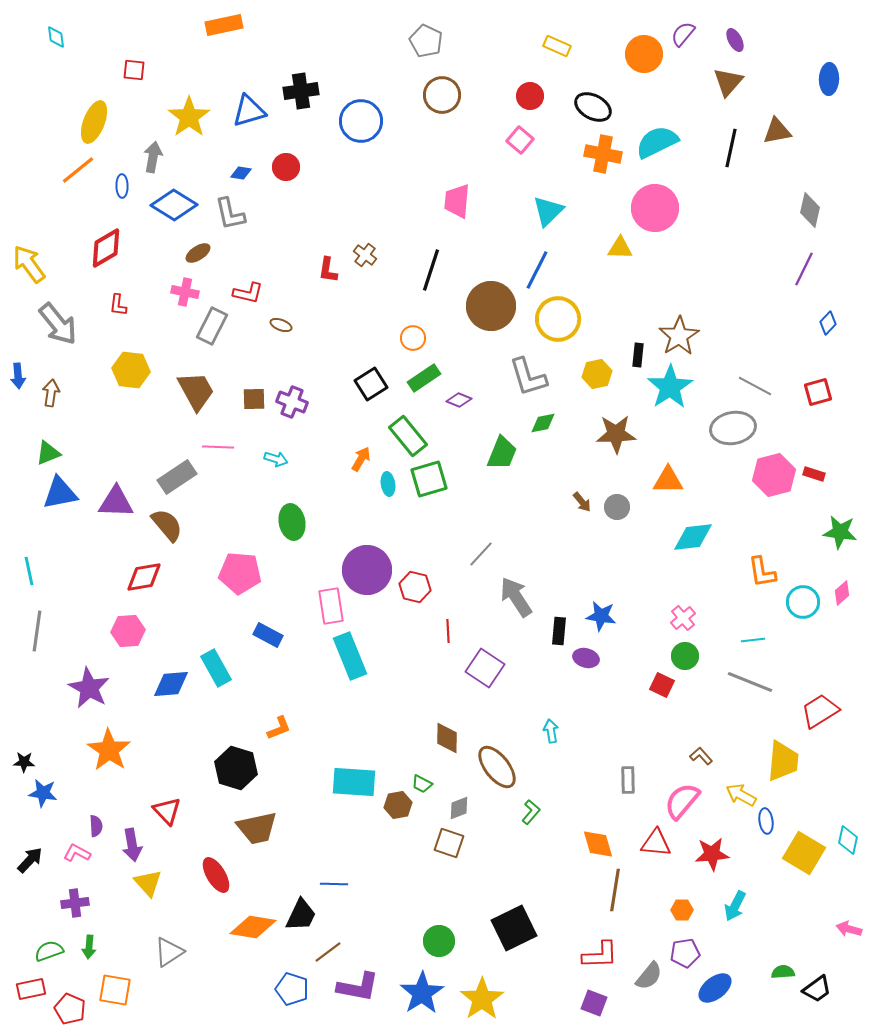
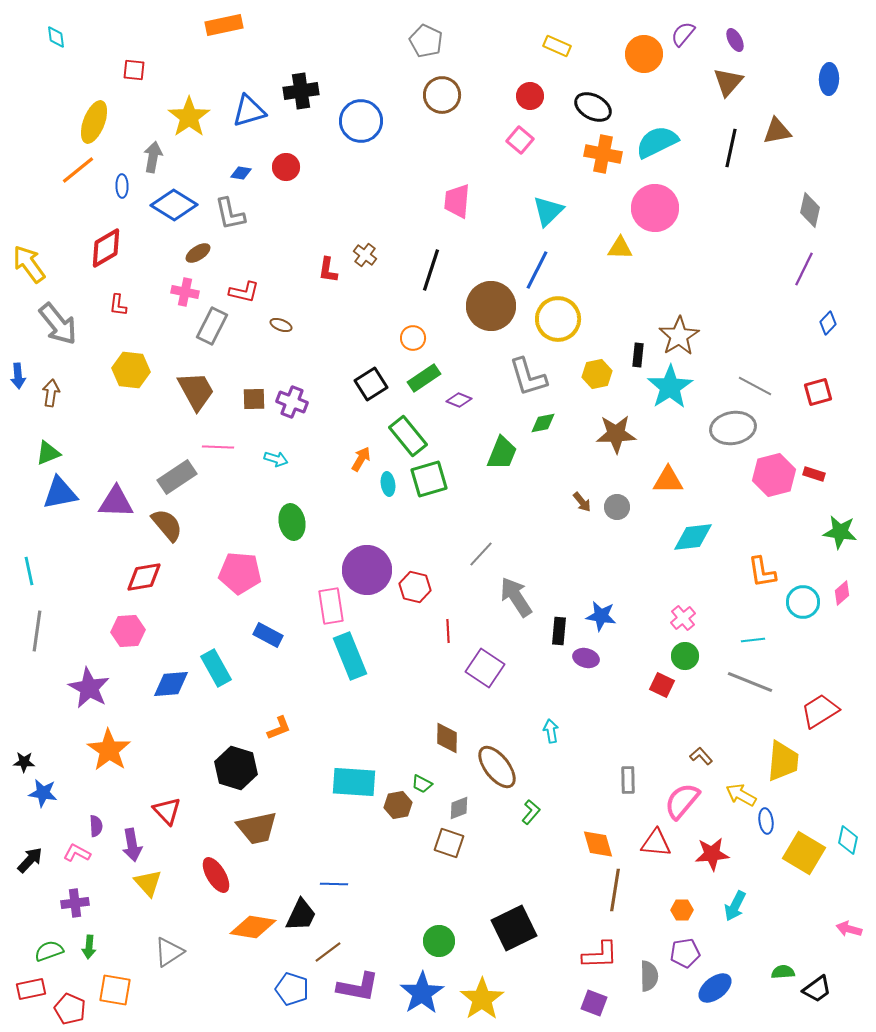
red L-shape at (248, 293): moved 4 px left, 1 px up
gray semicircle at (649, 976): rotated 40 degrees counterclockwise
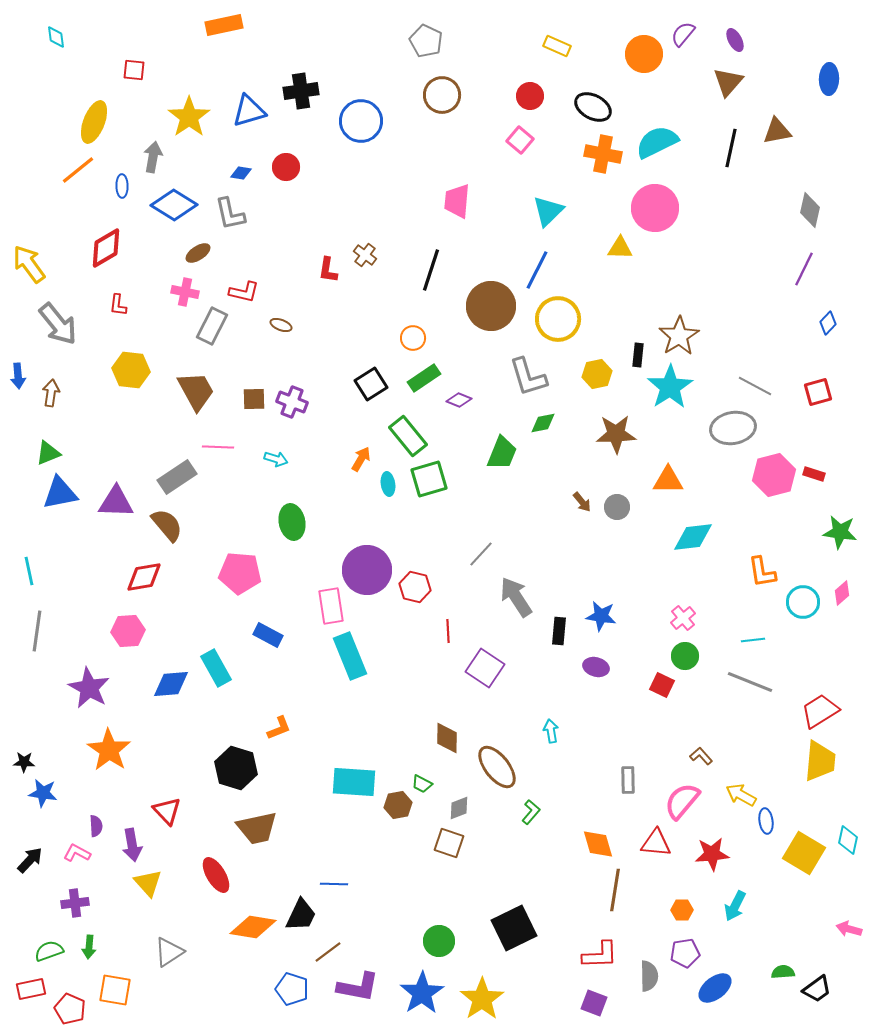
purple ellipse at (586, 658): moved 10 px right, 9 px down
yellow trapezoid at (783, 761): moved 37 px right
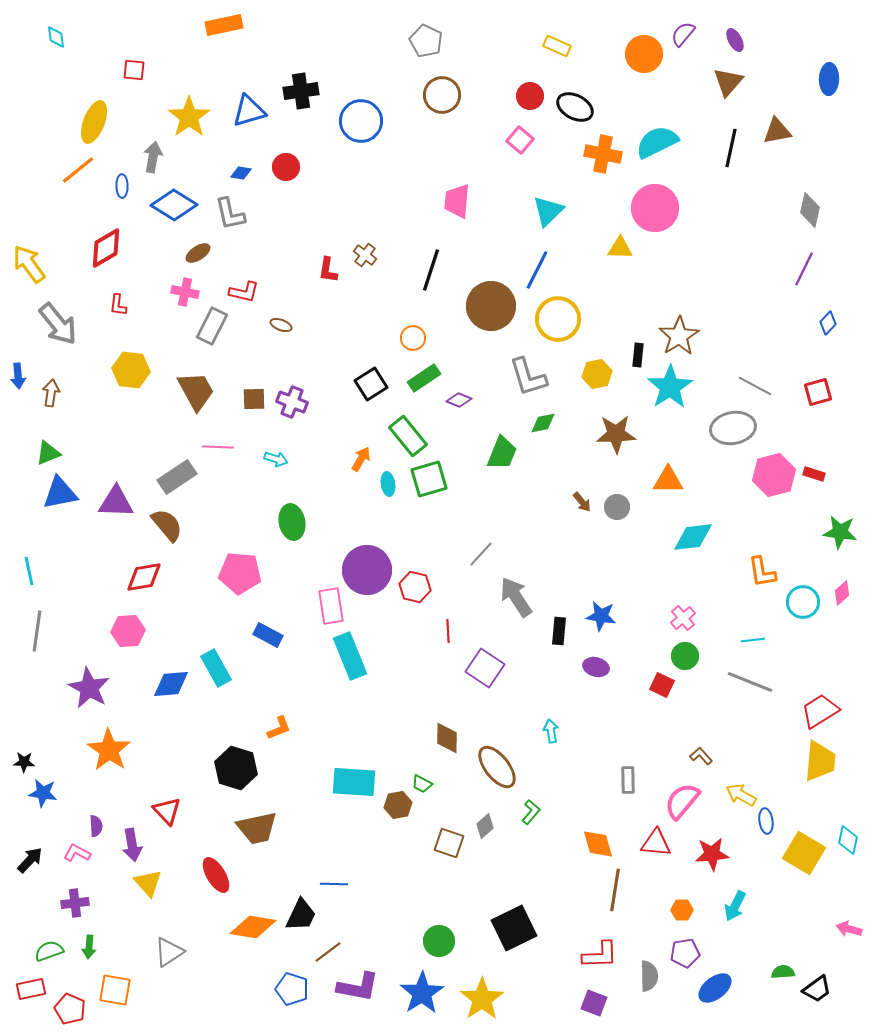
black ellipse at (593, 107): moved 18 px left
gray diamond at (459, 808): moved 26 px right, 18 px down; rotated 20 degrees counterclockwise
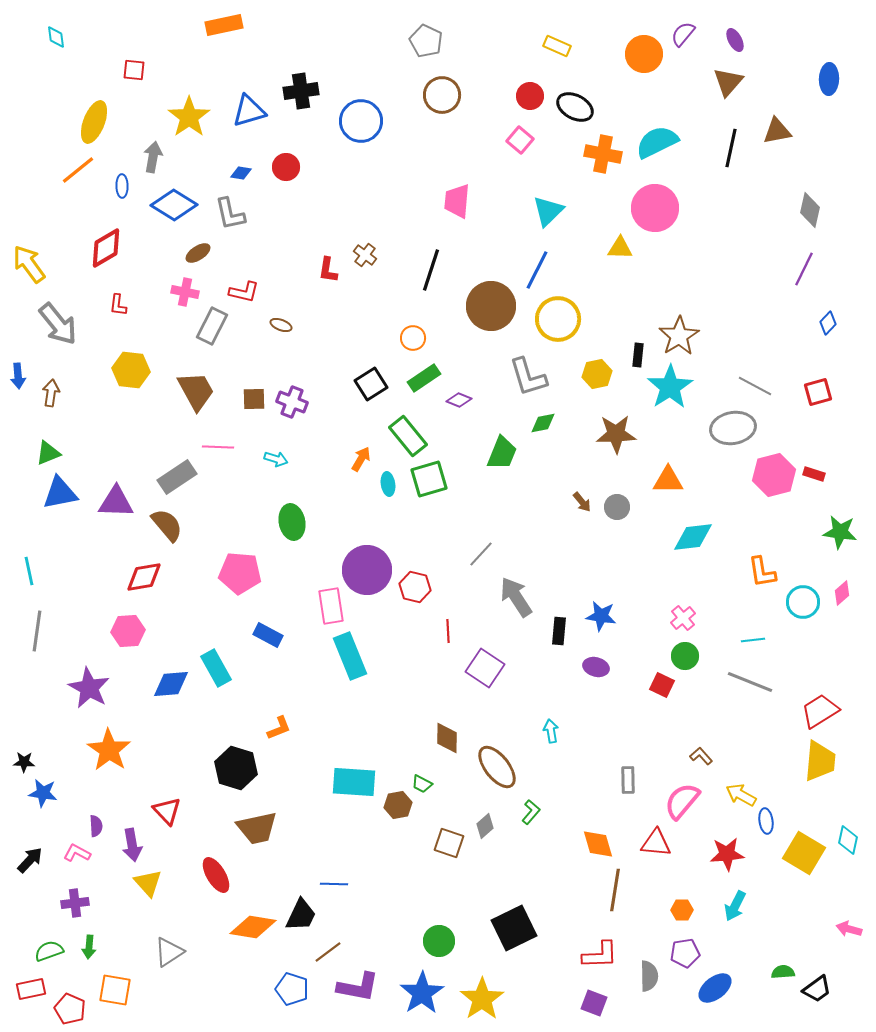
red star at (712, 854): moved 15 px right
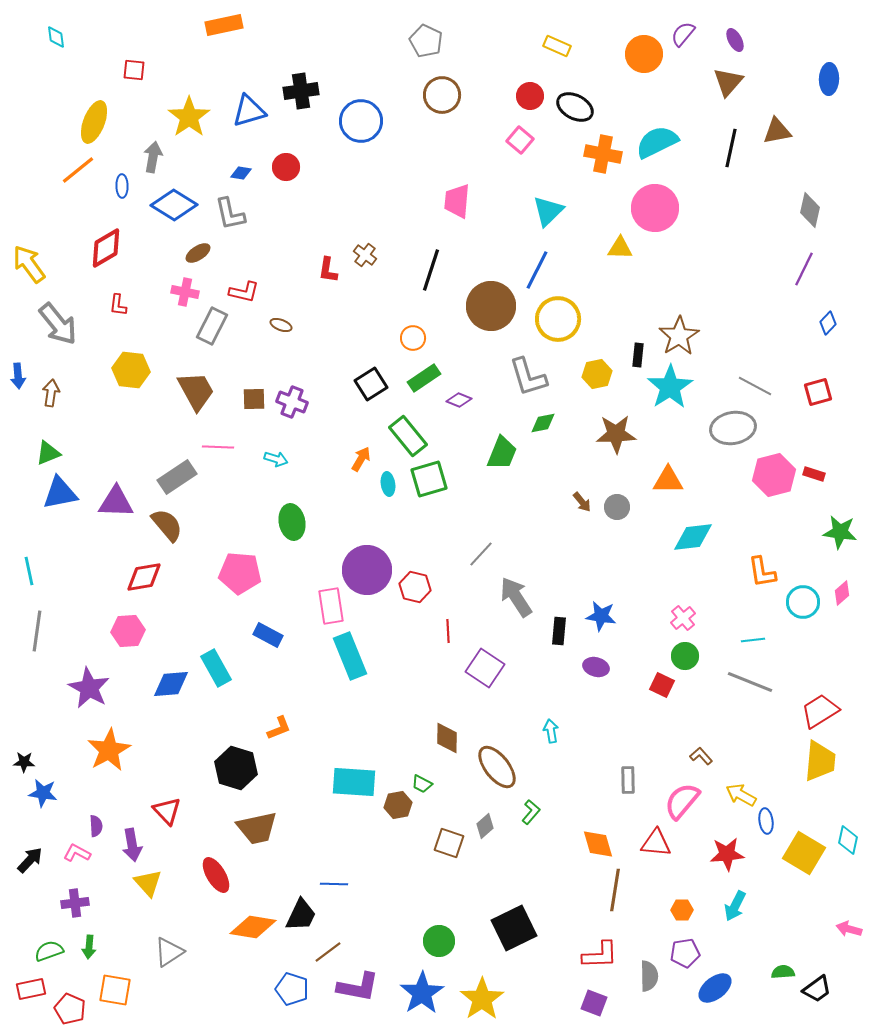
orange star at (109, 750): rotated 9 degrees clockwise
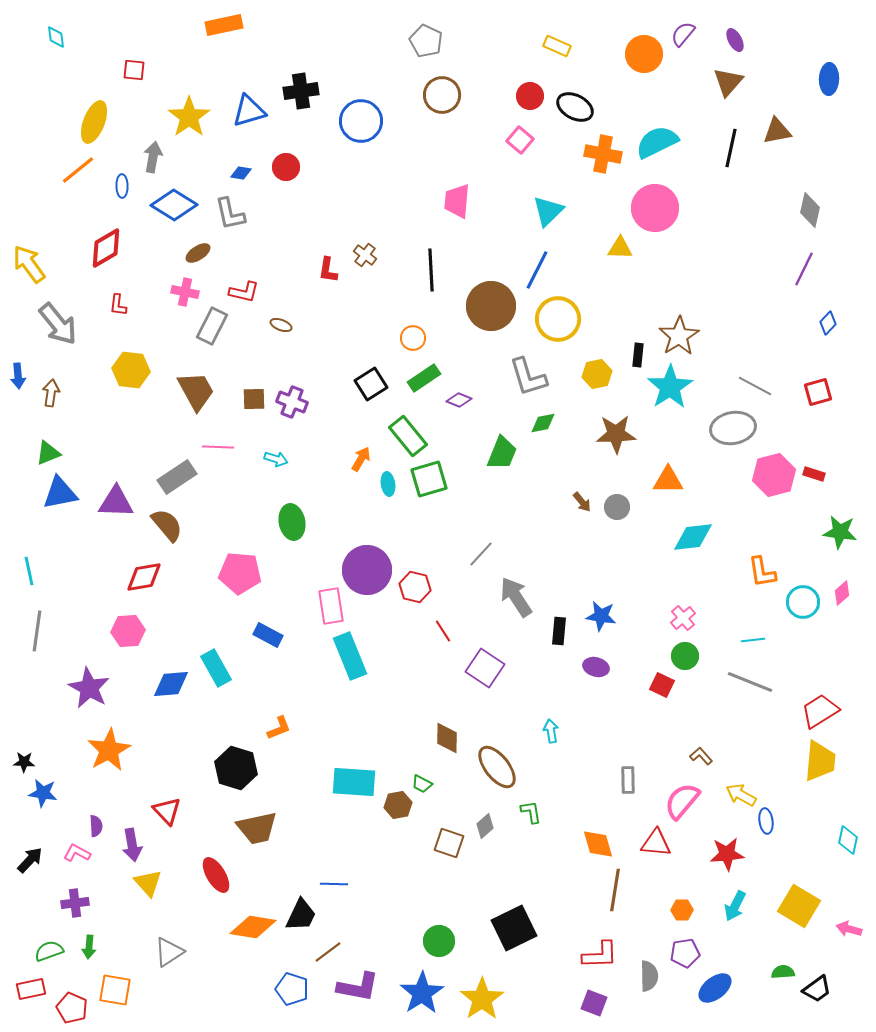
black line at (431, 270): rotated 21 degrees counterclockwise
red line at (448, 631): moved 5 px left; rotated 30 degrees counterclockwise
green L-shape at (531, 812): rotated 50 degrees counterclockwise
yellow square at (804, 853): moved 5 px left, 53 px down
red pentagon at (70, 1009): moved 2 px right, 1 px up
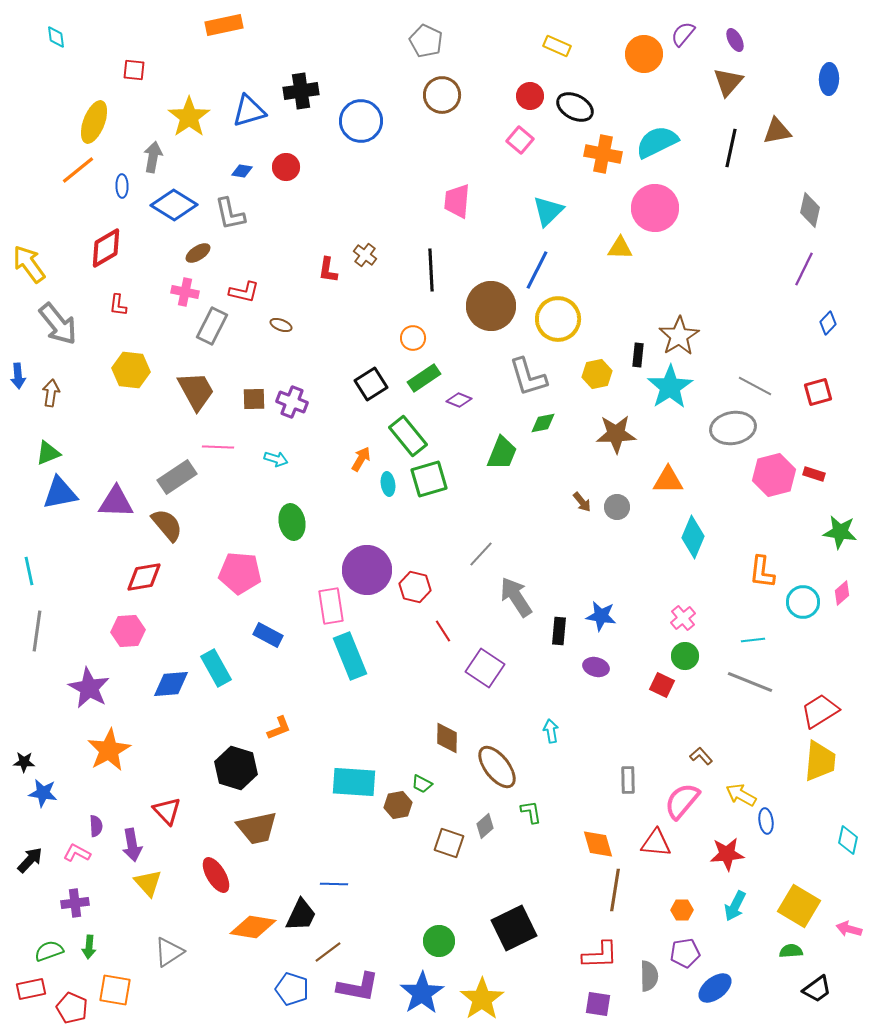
blue diamond at (241, 173): moved 1 px right, 2 px up
cyan diamond at (693, 537): rotated 60 degrees counterclockwise
orange L-shape at (762, 572): rotated 16 degrees clockwise
green semicircle at (783, 972): moved 8 px right, 21 px up
purple square at (594, 1003): moved 4 px right, 1 px down; rotated 12 degrees counterclockwise
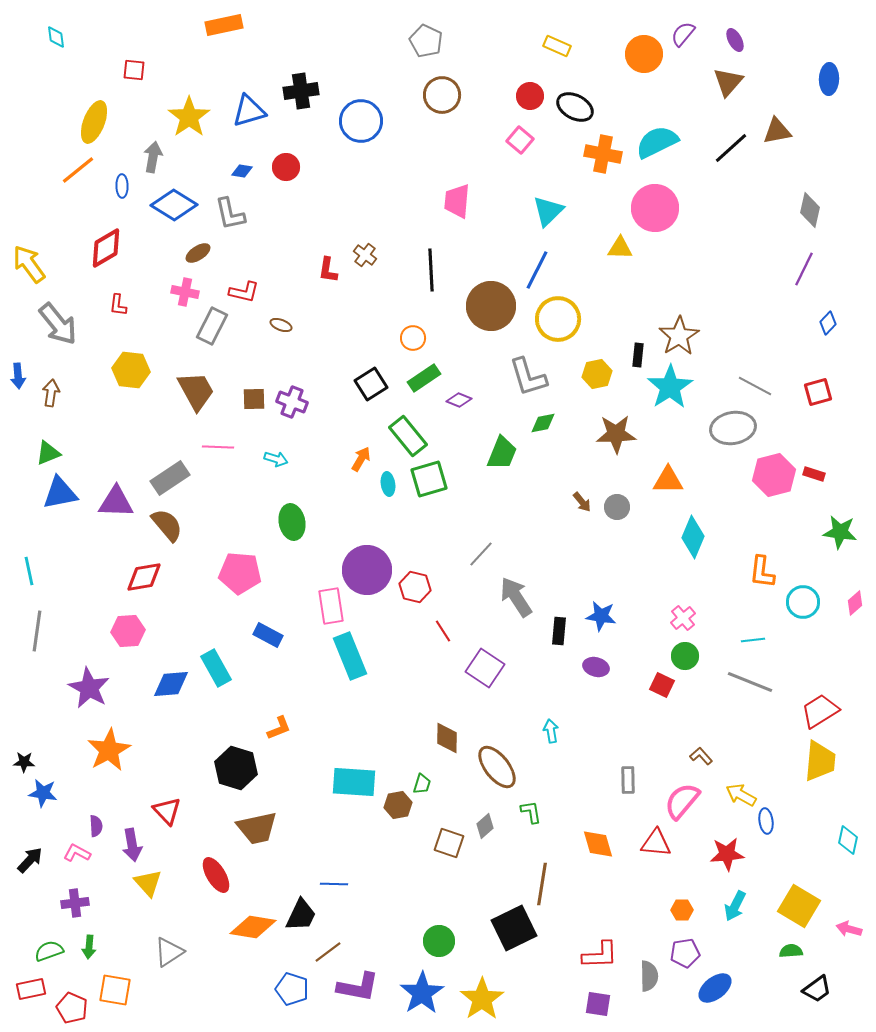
black line at (731, 148): rotated 36 degrees clockwise
gray rectangle at (177, 477): moved 7 px left, 1 px down
pink diamond at (842, 593): moved 13 px right, 10 px down
green trapezoid at (422, 784): rotated 100 degrees counterclockwise
brown line at (615, 890): moved 73 px left, 6 px up
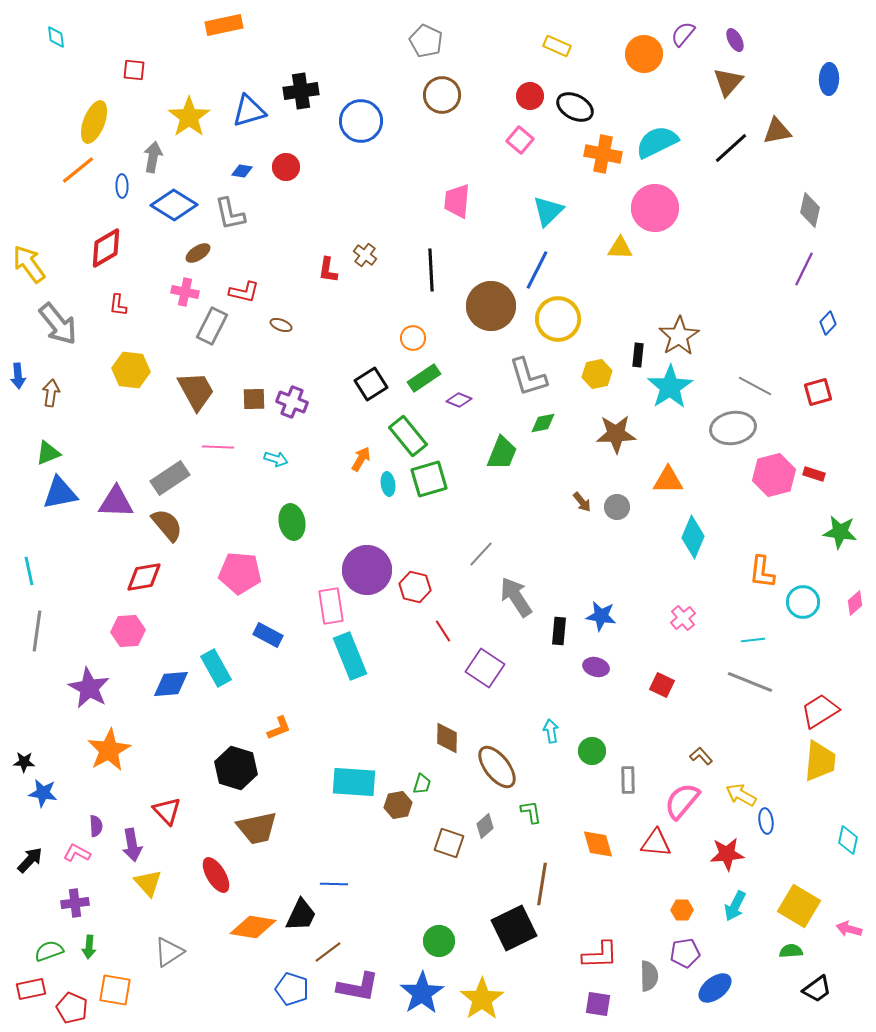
green circle at (685, 656): moved 93 px left, 95 px down
